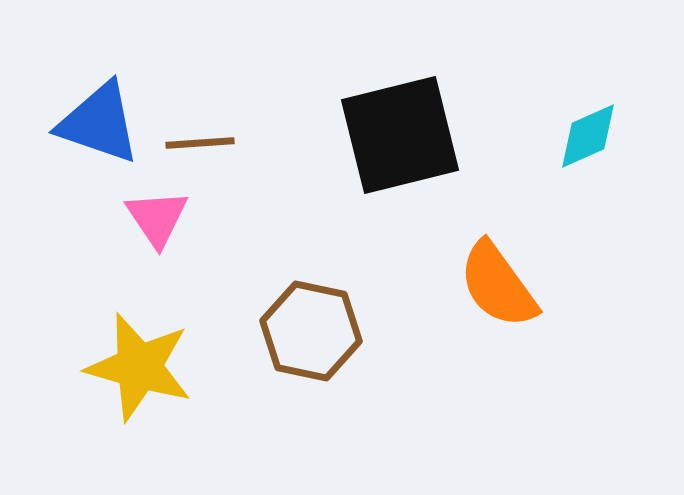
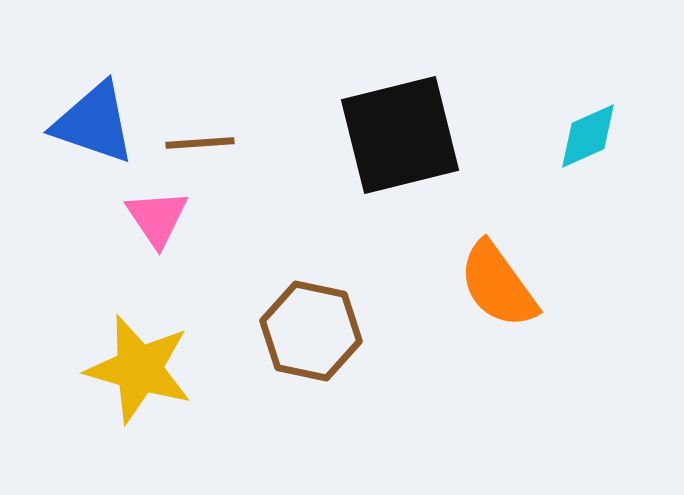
blue triangle: moved 5 px left
yellow star: moved 2 px down
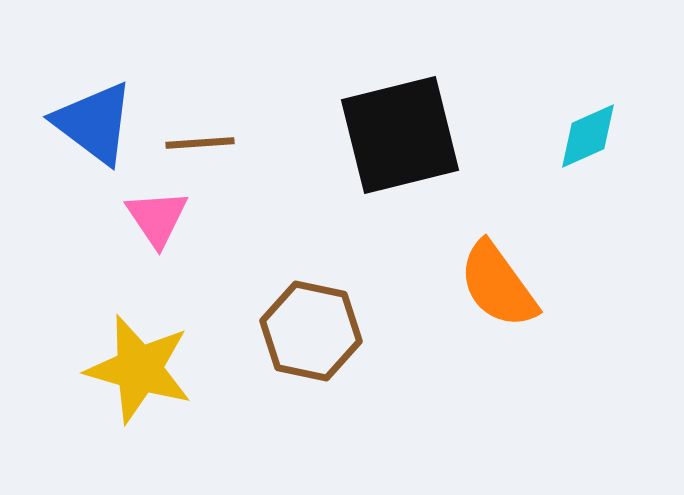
blue triangle: rotated 18 degrees clockwise
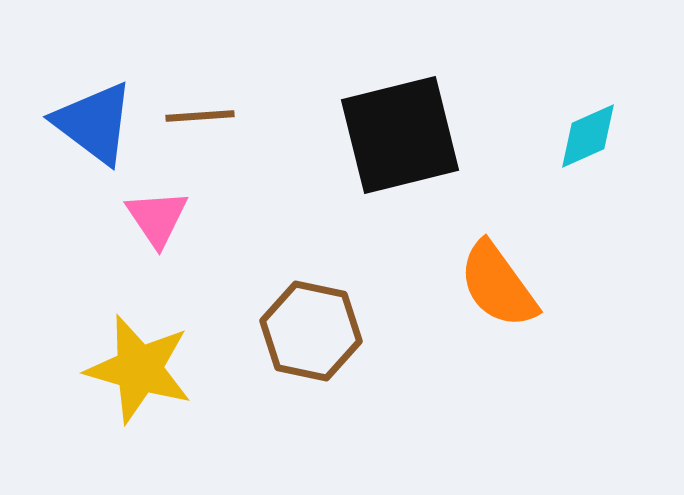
brown line: moved 27 px up
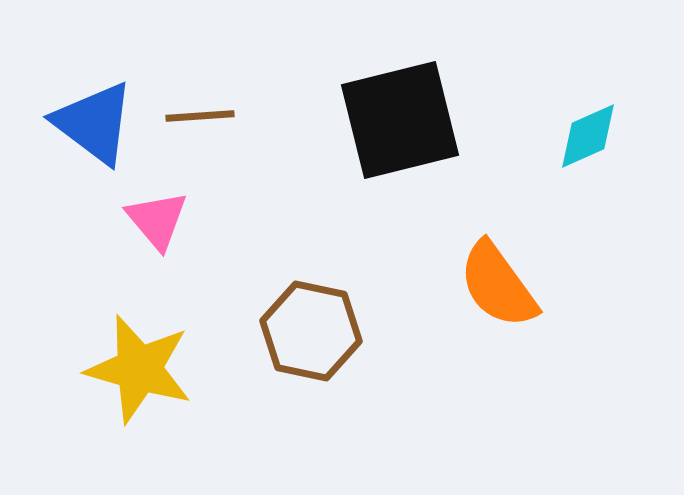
black square: moved 15 px up
pink triangle: moved 2 px down; rotated 6 degrees counterclockwise
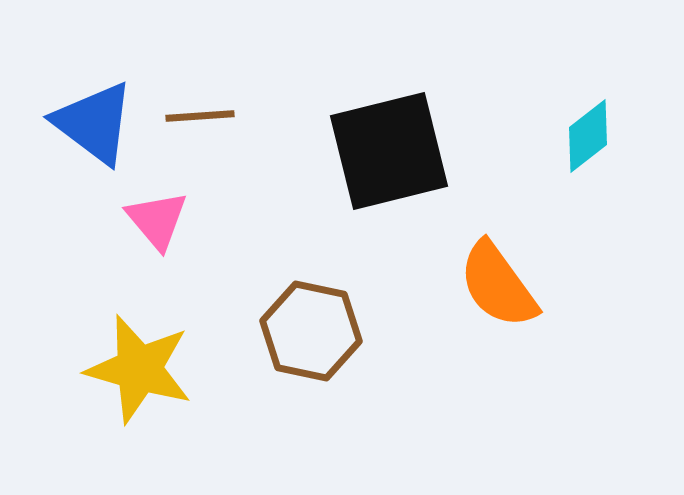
black square: moved 11 px left, 31 px down
cyan diamond: rotated 14 degrees counterclockwise
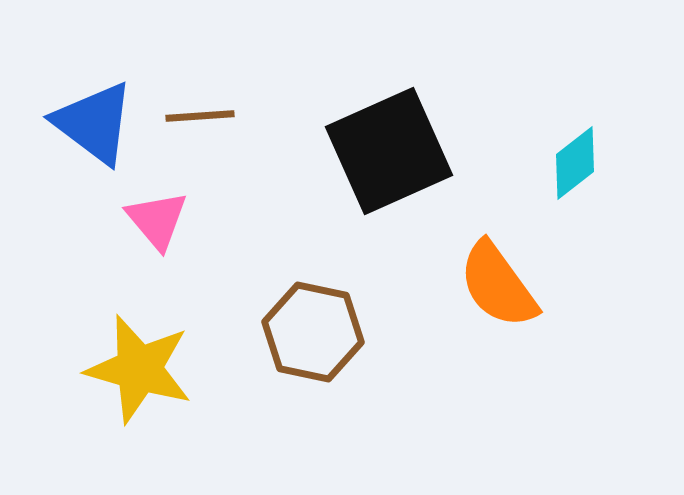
cyan diamond: moved 13 px left, 27 px down
black square: rotated 10 degrees counterclockwise
brown hexagon: moved 2 px right, 1 px down
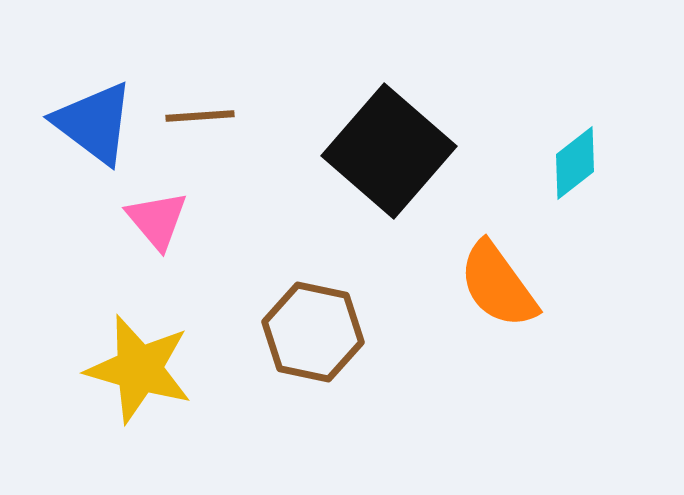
black square: rotated 25 degrees counterclockwise
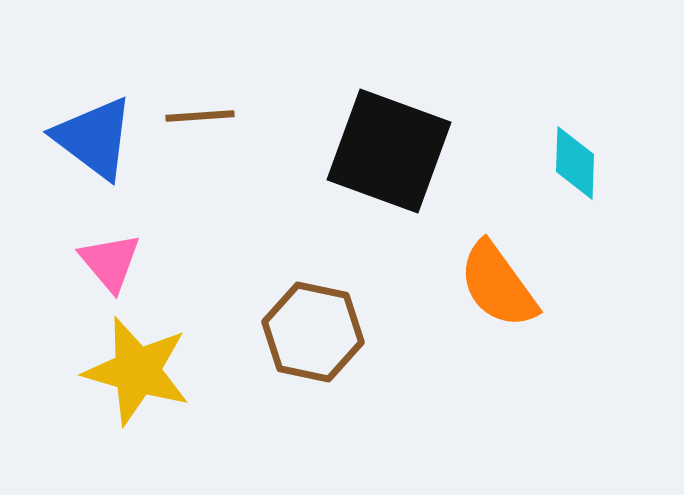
blue triangle: moved 15 px down
black square: rotated 21 degrees counterclockwise
cyan diamond: rotated 50 degrees counterclockwise
pink triangle: moved 47 px left, 42 px down
yellow star: moved 2 px left, 2 px down
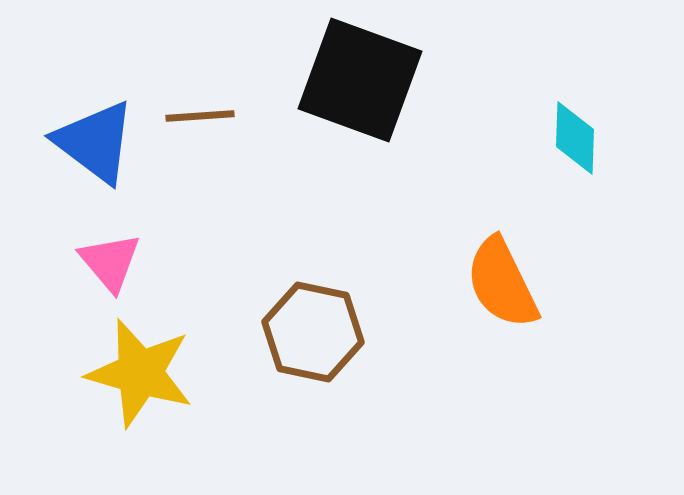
blue triangle: moved 1 px right, 4 px down
black square: moved 29 px left, 71 px up
cyan diamond: moved 25 px up
orange semicircle: moved 4 px right, 2 px up; rotated 10 degrees clockwise
yellow star: moved 3 px right, 2 px down
